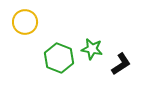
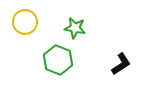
green star: moved 17 px left, 21 px up
green hexagon: moved 1 px left, 2 px down
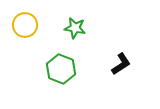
yellow circle: moved 3 px down
green hexagon: moved 3 px right, 9 px down
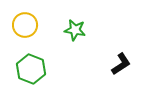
green star: moved 2 px down
green hexagon: moved 30 px left
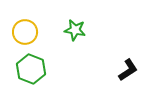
yellow circle: moved 7 px down
black L-shape: moved 7 px right, 6 px down
